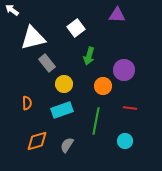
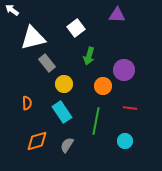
cyan rectangle: moved 2 px down; rotated 75 degrees clockwise
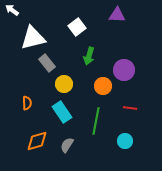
white square: moved 1 px right, 1 px up
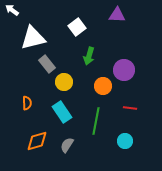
gray rectangle: moved 1 px down
yellow circle: moved 2 px up
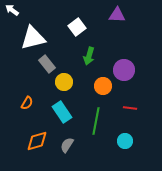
orange semicircle: rotated 32 degrees clockwise
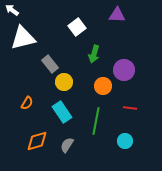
white triangle: moved 10 px left
green arrow: moved 5 px right, 2 px up
gray rectangle: moved 3 px right
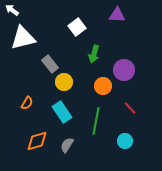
red line: rotated 40 degrees clockwise
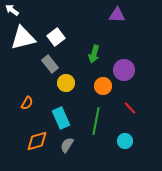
white square: moved 21 px left, 10 px down
yellow circle: moved 2 px right, 1 px down
cyan rectangle: moved 1 px left, 6 px down; rotated 10 degrees clockwise
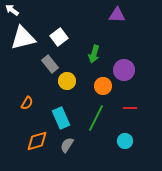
white square: moved 3 px right
yellow circle: moved 1 px right, 2 px up
red line: rotated 48 degrees counterclockwise
green line: moved 3 px up; rotated 16 degrees clockwise
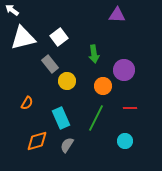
green arrow: rotated 24 degrees counterclockwise
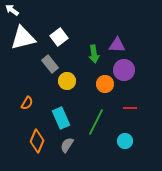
purple triangle: moved 30 px down
orange circle: moved 2 px right, 2 px up
green line: moved 4 px down
orange diamond: rotated 50 degrees counterclockwise
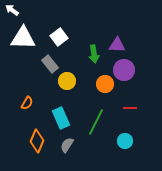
white triangle: rotated 16 degrees clockwise
